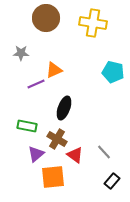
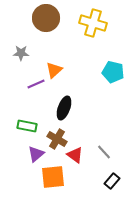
yellow cross: rotated 8 degrees clockwise
orange triangle: rotated 18 degrees counterclockwise
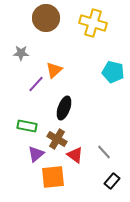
purple line: rotated 24 degrees counterclockwise
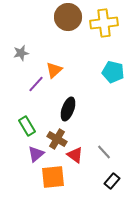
brown circle: moved 22 px right, 1 px up
yellow cross: moved 11 px right; rotated 24 degrees counterclockwise
gray star: rotated 14 degrees counterclockwise
black ellipse: moved 4 px right, 1 px down
green rectangle: rotated 48 degrees clockwise
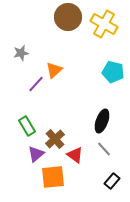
yellow cross: moved 1 px down; rotated 36 degrees clockwise
black ellipse: moved 34 px right, 12 px down
brown cross: moved 2 px left; rotated 18 degrees clockwise
gray line: moved 3 px up
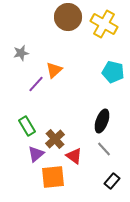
red triangle: moved 1 px left, 1 px down
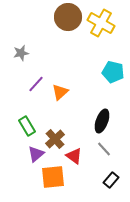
yellow cross: moved 3 px left, 1 px up
orange triangle: moved 6 px right, 22 px down
black rectangle: moved 1 px left, 1 px up
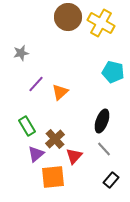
red triangle: rotated 36 degrees clockwise
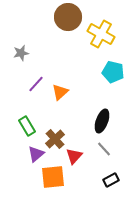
yellow cross: moved 11 px down
black rectangle: rotated 21 degrees clockwise
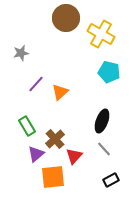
brown circle: moved 2 px left, 1 px down
cyan pentagon: moved 4 px left
